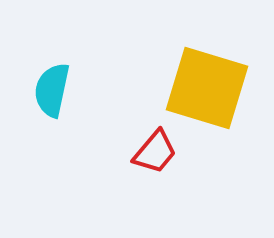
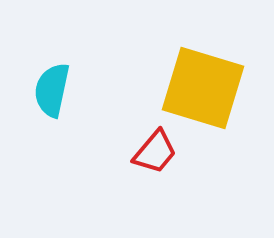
yellow square: moved 4 px left
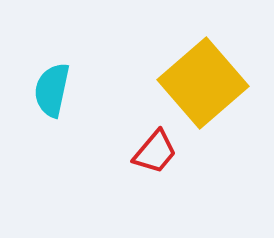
yellow square: moved 5 px up; rotated 32 degrees clockwise
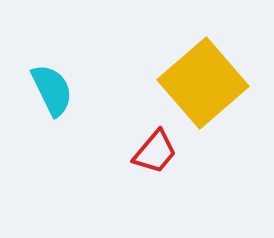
cyan semicircle: rotated 142 degrees clockwise
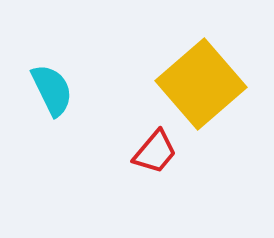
yellow square: moved 2 px left, 1 px down
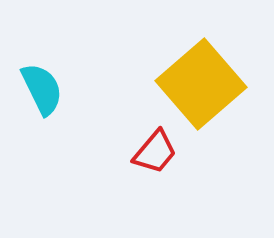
cyan semicircle: moved 10 px left, 1 px up
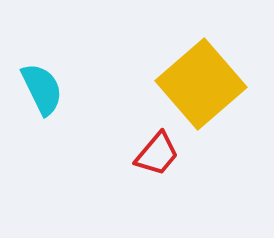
red trapezoid: moved 2 px right, 2 px down
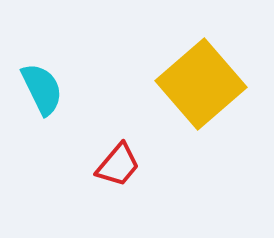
red trapezoid: moved 39 px left, 11 px down
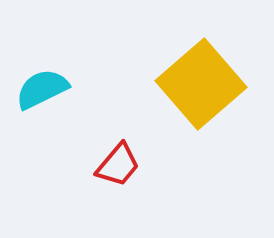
cyan semicircle: rotated 90 degrees counterclockwise
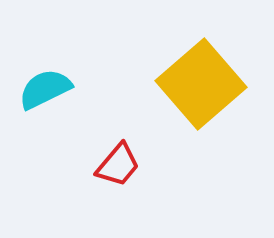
cyan semicircle: moved 3 px right
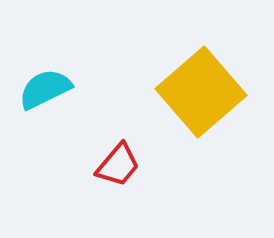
yellow square: moved 8 px down
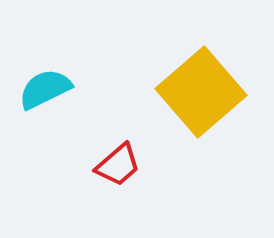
red trapezoid: rotated 9 degrees clockwise
